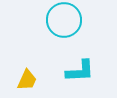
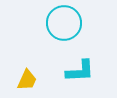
cyan circle: moved 3 px down
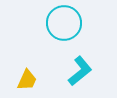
cyan L-shape: rotated 36 degrees counterclockwise
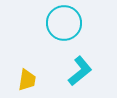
yellow trapezoid: rotated 15 degrees counterclockwise
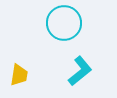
yellow trapezoid: moved 8 px left, 5 px up
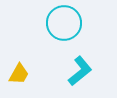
yellow trapezoid: moved 1 px up; rotated 20 degrees clockwise
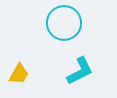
cyan L-shape: rotated 12 degrees clockwise
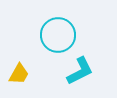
cyan circle: moved 6 px left, 12 px down
